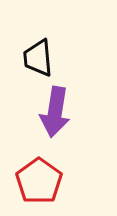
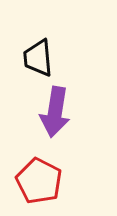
red pentagon: rotated 9 degrees counterclockwise
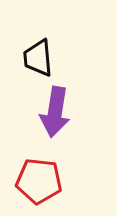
red pentagon: rotated 21 degrees counterclockwise
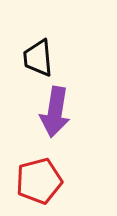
red pentagon: rotated 21 degrees counterclockwise
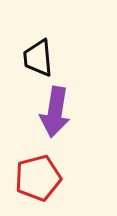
red pentagon: moved 1 px left, 3 px up
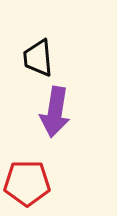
red pentagon: moved 11 px left, 5 px down; rotated 15 degrees clockwise
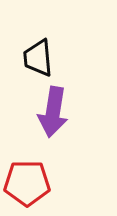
purple arrow: moved 2 px left
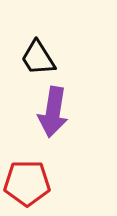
black trapezoid: rotated 27 degrees counterclockwise
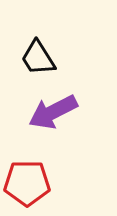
purple arrow: rotated 54 degrees clockwise
